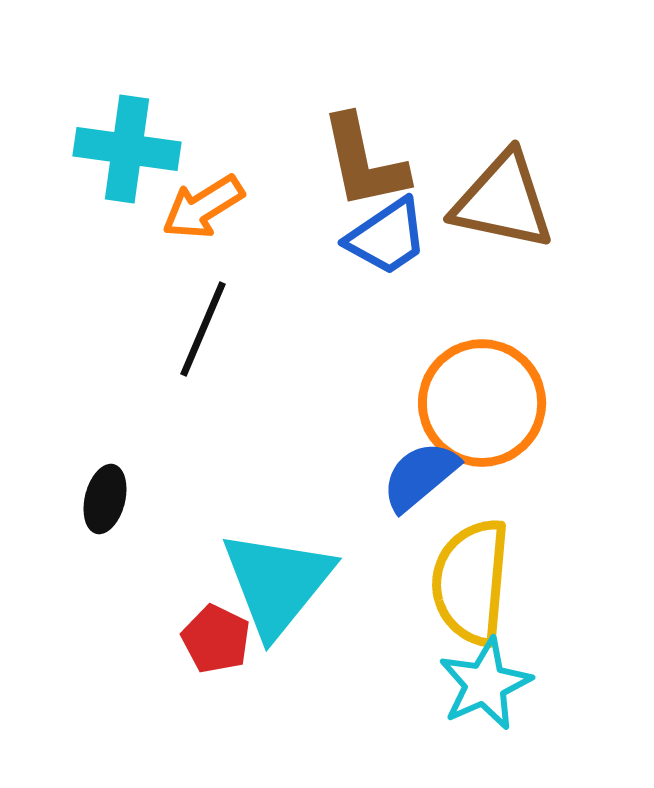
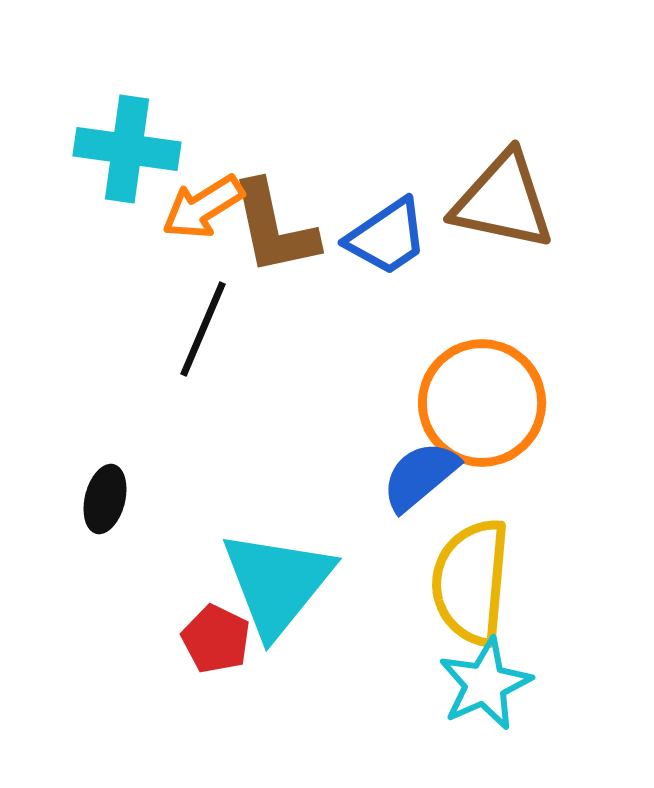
brown L-shape: moved 90 px left, 66 px down
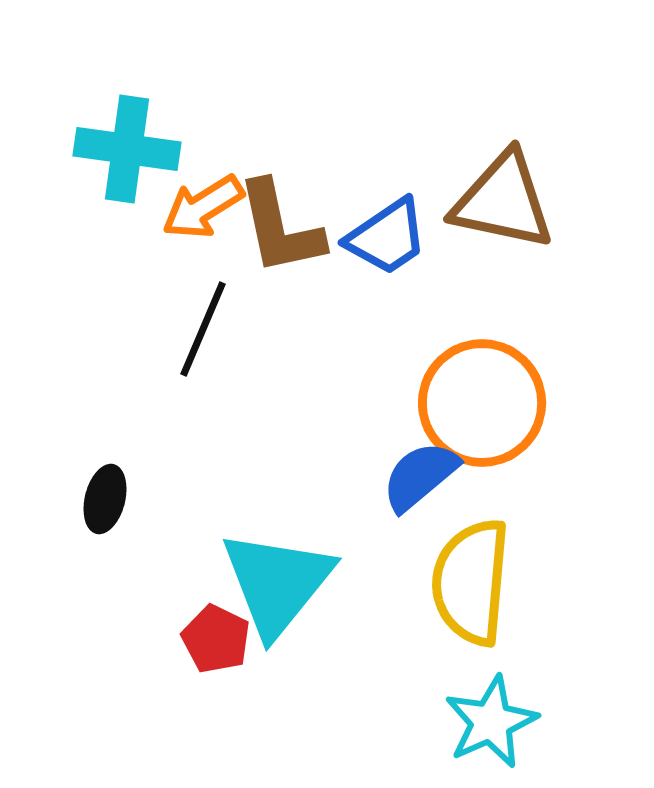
brown L-shape: moved 6 px right
cyan star: moved 6 px right, 38 px down
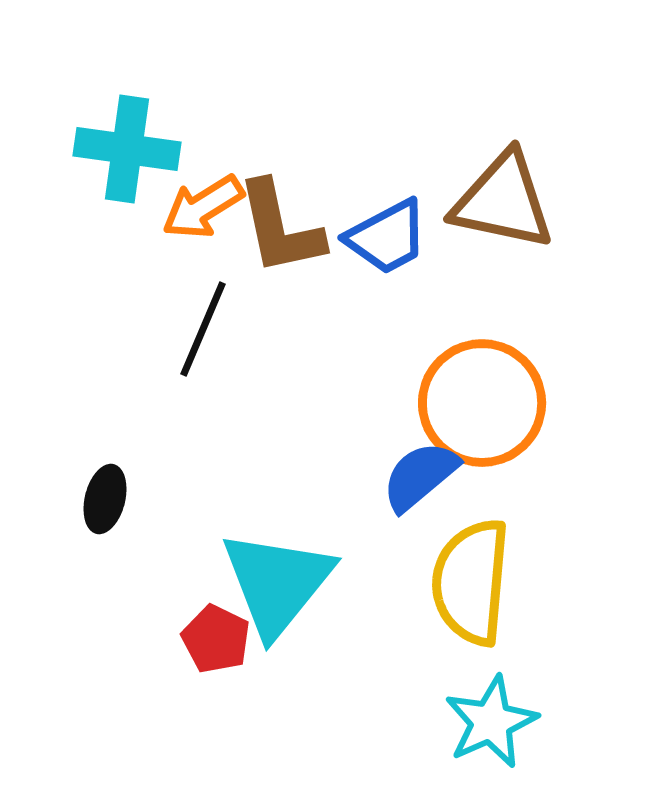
blue trapezoid: rotated 6 degrees clockwise
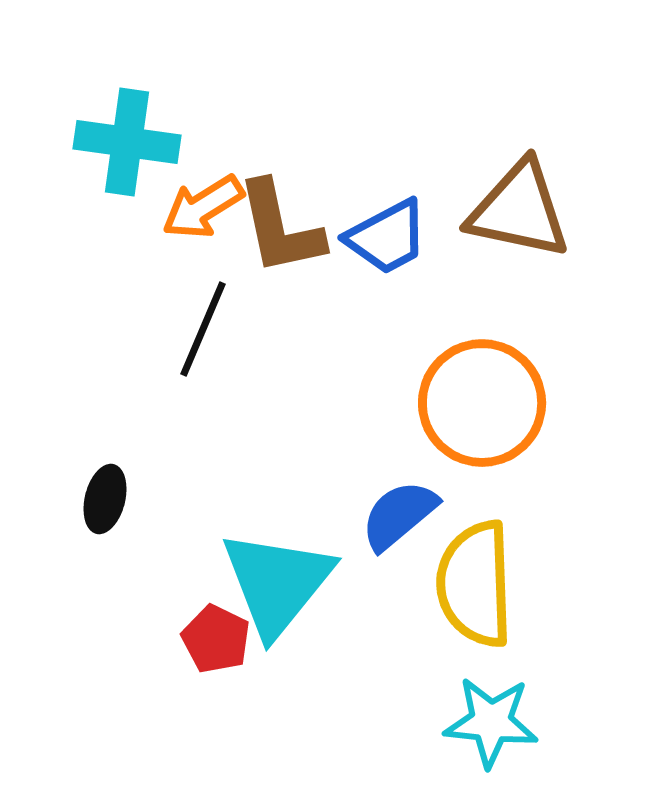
cyan cross: moved 7 px up
brown triangle: moved 16 px right, 9 px down
blue semicircle: moved 21 px left, 39 px down
yellow semicircle: moved 4 px right, 2 px down; rotated 7 degrees counterclockwise
cyan star: rotated 30 degrees clockwise
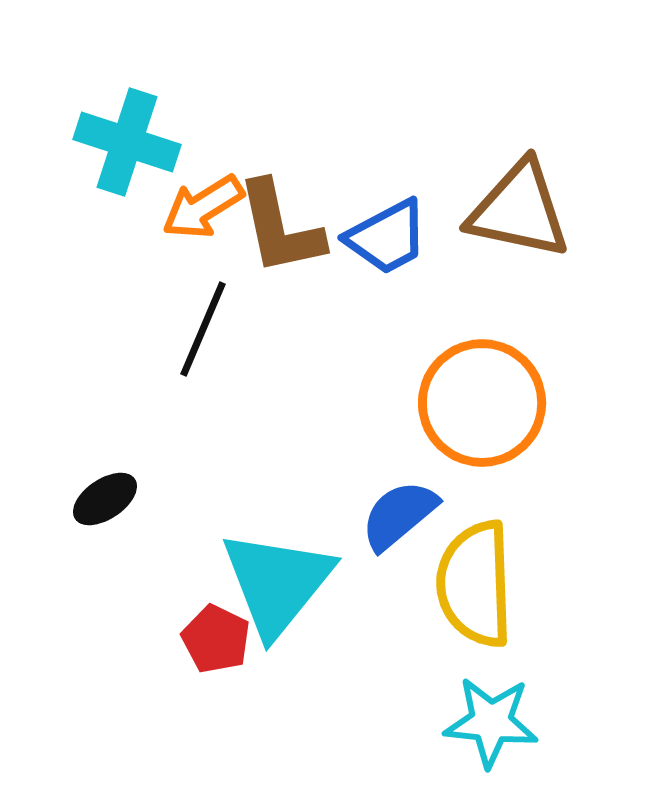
cyan cross: rotated 10 degrees clockwise
black ellipse: rotated 42 degrees clockwise
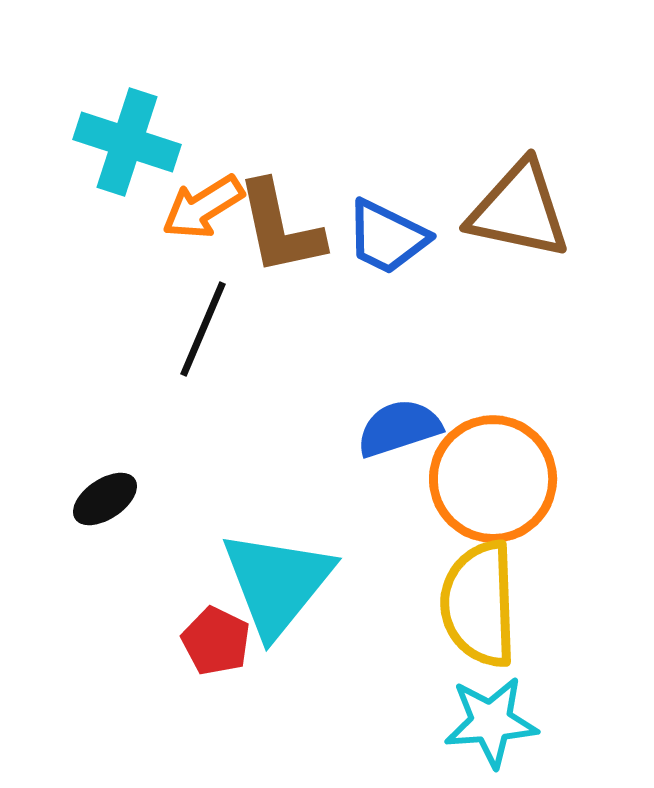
blue trapezoid: rotated 54 degrees clockwise
orange circle: moved 11 px right, 76 px down
blue semicircle: moved 87 px up; rotated 22 degrees clockwise
yellow semicircle: moved 4 px right, 20 px down
red pentagon: moved 2 px down
cyan star: rotated 10 degrees counterclockwise
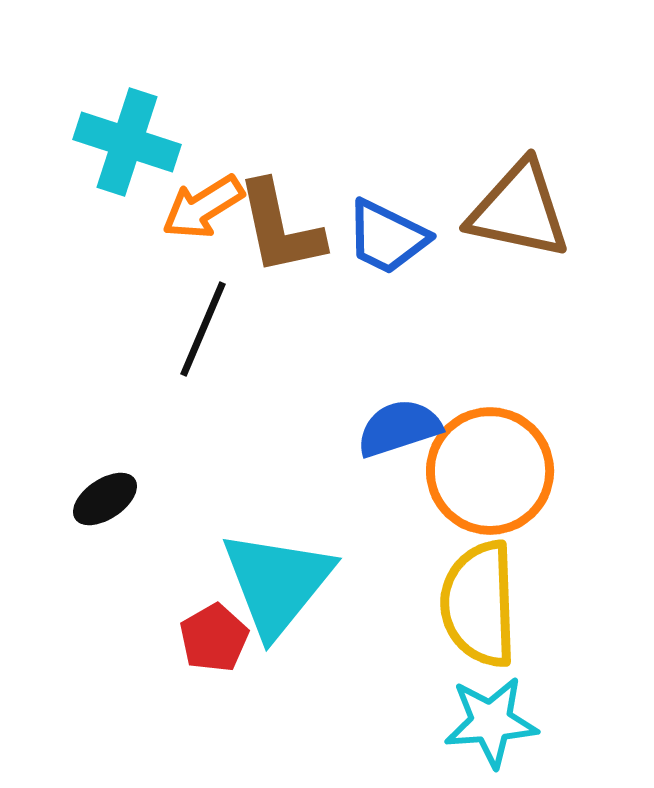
orange circle: moved 3 px left, 8 px up
red pentagon: moved 2 px left, 3 px up; rotated 16 degrees clockwise
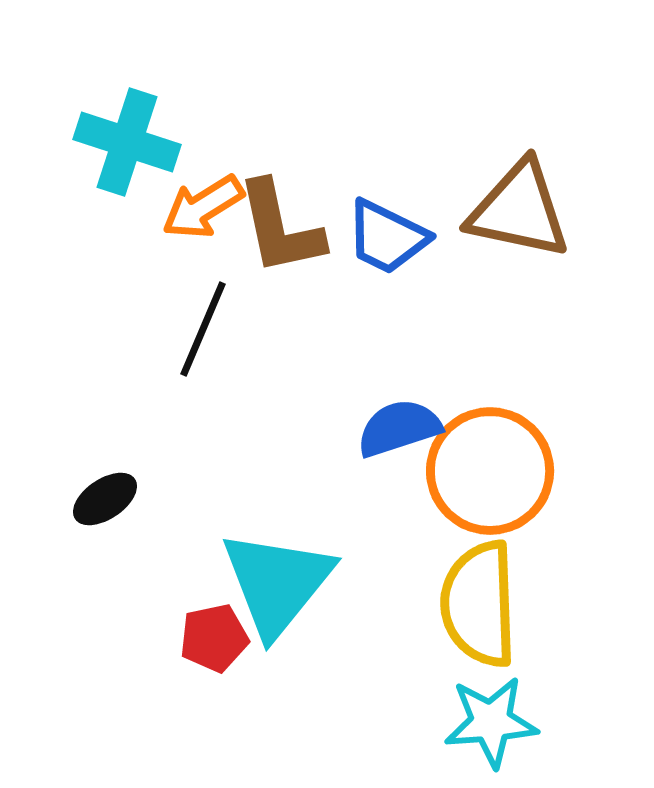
red pentagon: rotated 18 degrees clockwise
